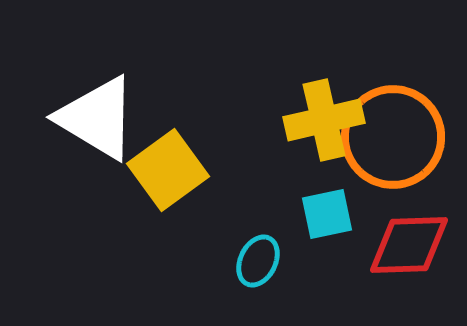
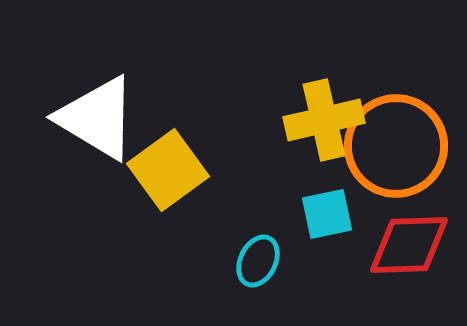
orange circle: moved 3 px right, 9 px down
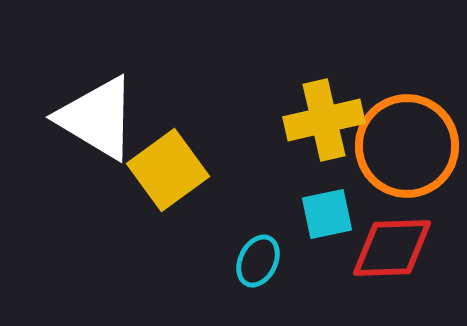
orange circle: moved 11 px right
red diamond: moved 17 px left, 3 px down
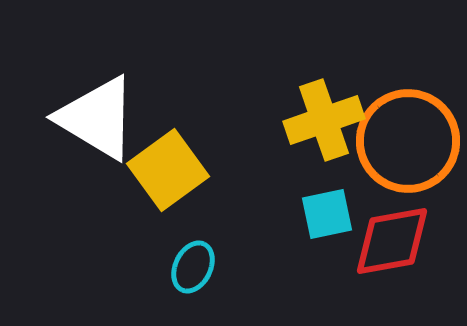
yellow cross: rotated 6 degrees counterclockwise
orange circle: moved 1 px right, 5 px up
red diamond: moved 7 px up; rotated 8 degrees counterclockwise
cyan ellipse: moved 65 px left, 6 px down
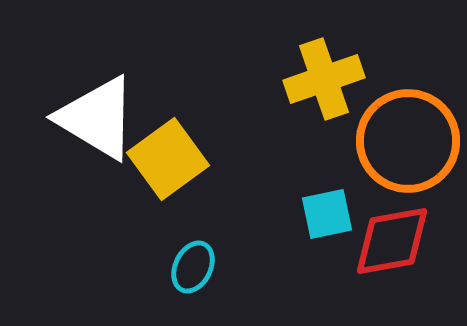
yellow cross: moved 41 px up
yellow square: moved 11 px up
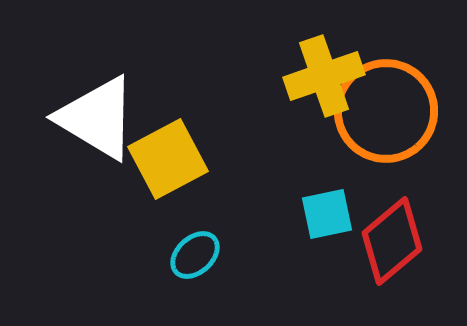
yellow cross: moved 3 px up
orange circle: moved 22 px left, 30 px up
yellow square: rotated 8 degrees clockwise
red diamond: rotated 30 degrees counterclockwise
cyan ellipse: moved 2 px right, 12 px up; rotated 21 degrees clockwise
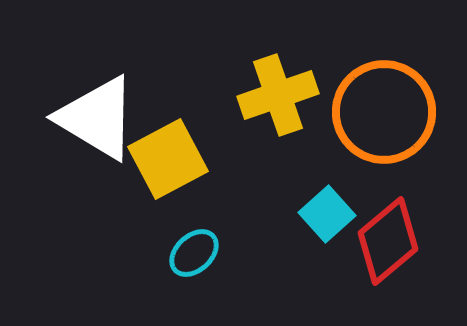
yellow cross: moved 46 px left, 19 px down
orange circle: moved 2 px left, 1 px down
cyan square: rotated 30 degrees counterclockwise
red diamond: moved 4 px left
cyan ellipse: moved 1 px left, 2 px up
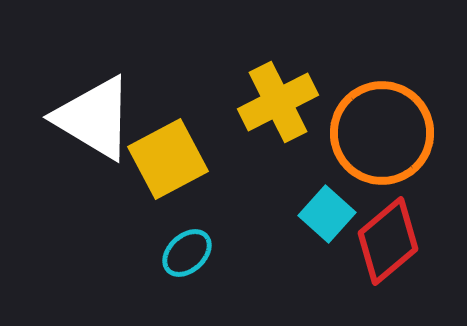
yellow cross: moved 7 px down; rotated 8 degrees counterclockwise
orange circle: moved 2 px left, 21 px down
white triangle: moved 3 px left
cyan square: rotated 6 degrees counterclockwise
cyan ellipse: moved 7 px left
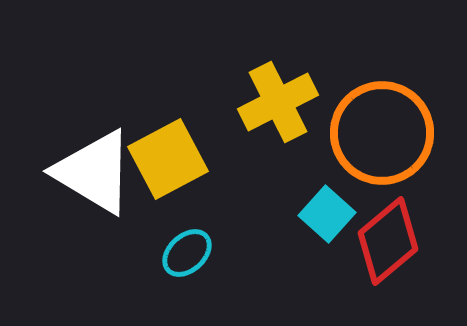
white triangle: moved 54 px down
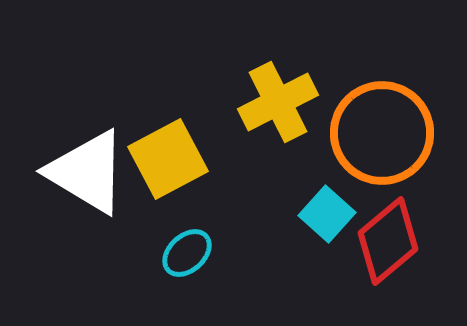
white triangle: moved 7 px left
